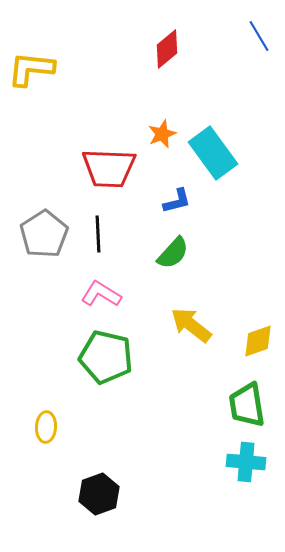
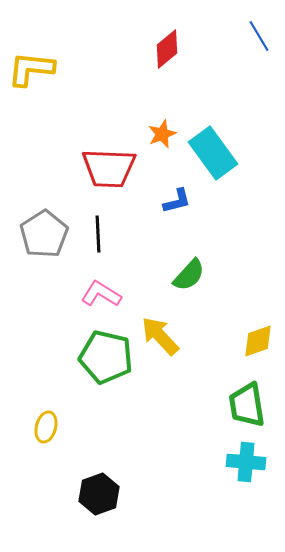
green semicircle: moved 16 px right, 22 px down
yellow arrow: moved 31 px left, 11 px down; rotated 9 degrees clockwise
yellow ellipse: rotated 12 degrees clockwise
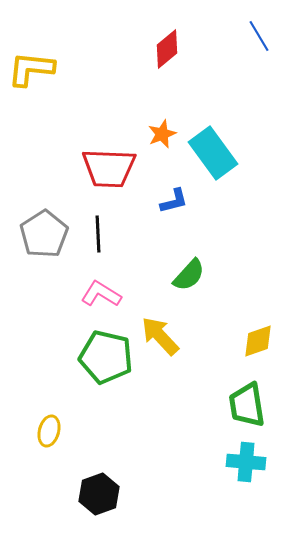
blue L-shape: moved 3 px left
yellow ellipse: moved 3 px right, 4 px down
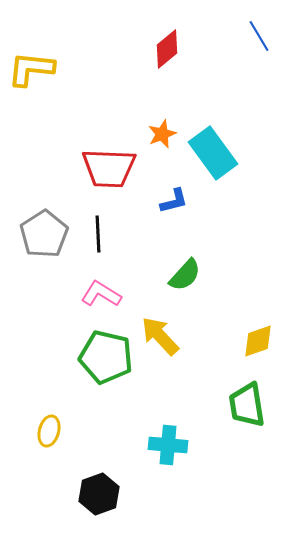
green semicircle: moved 4 px left
cyan cross: moved 78 px left, 17 px up
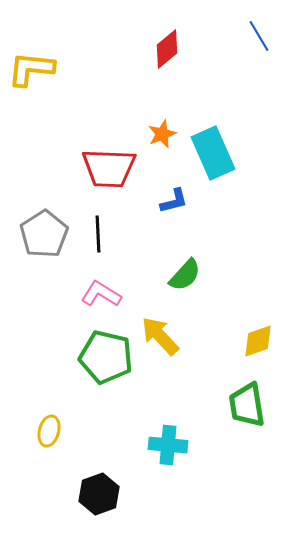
cyan rectangle: rotated 12 degrees clockwise
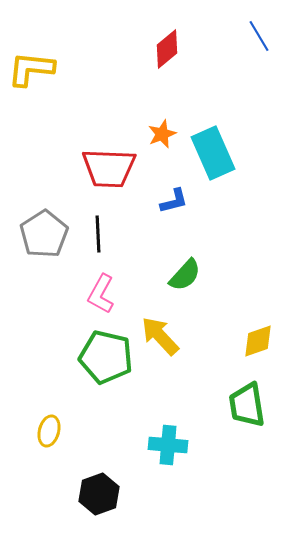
pink L-shape: rotated 93 degrees counterclockwise
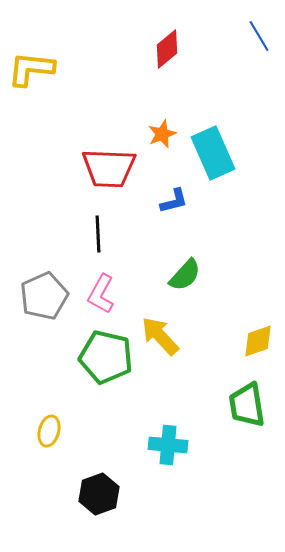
gray pentagon: moved 62 px down; rotated 9 degrees clockwise
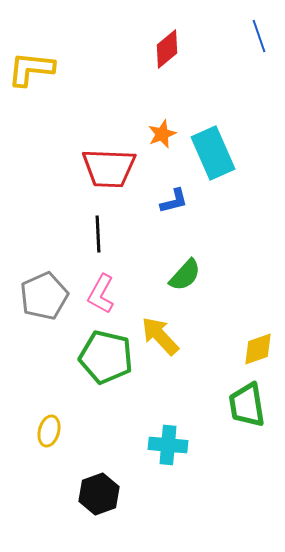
blue line: rotated 12 degrees clockwise
yellow diamond: moved 8 px down
